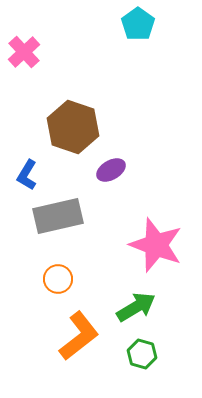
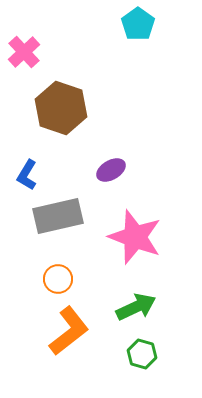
brown hexagon: moved 12 px left, 19 px up
pink star: moved 21 px left, 8 px up
green arrow: rotated 6 degrees clockwise
orange L-shape: moved 10 px left, 5 px up
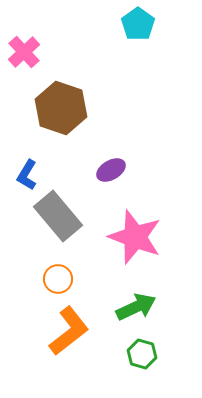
gray rectangle: rotated 63 degrees clockwise
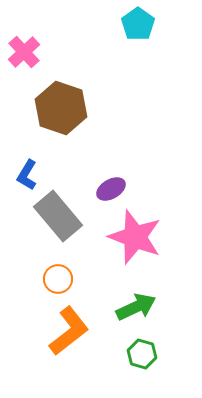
purple ellipse: moved 19 px down
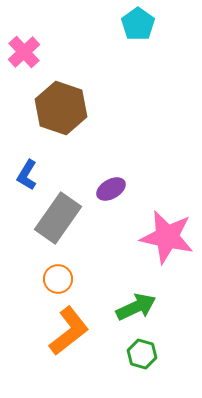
gray rectangle: moved 2 px down; rotated 75 degrees clockwise
pink star: moved 32 px right; rotated 8 degrees counterclockwise
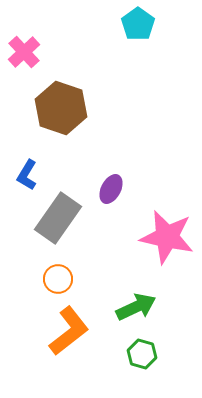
purple ellipse: rotated 32 degrees counterclockwise
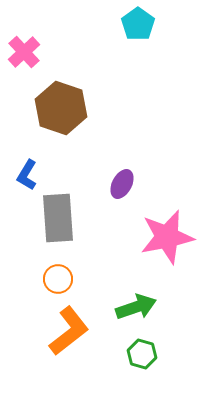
purple ellipse: moved 11 px right, 5 px up
gray rectangle: rotated 39 degrees counterclockwise
pink star: rotated 24 degrees counterclockwise
green arrow: rotated 6 degrees clockwise
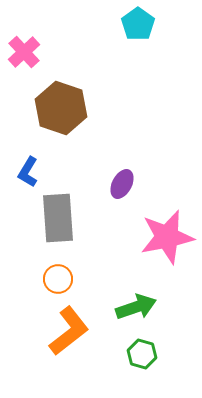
blue L-shape: moved 1 px right, 3 px up
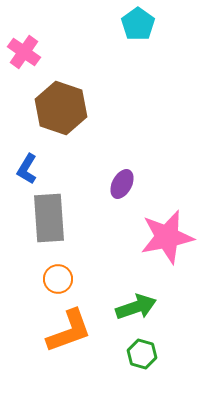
pink cross: rotated 12 degrees counterclockwise
blue L-shape: moved 1 px left, 3 px up
gray rectangle: moved 9 px left
orange L-shape: rotated 18 degrees clockwise
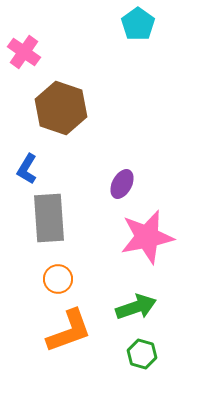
pink star: moved 20 px left
